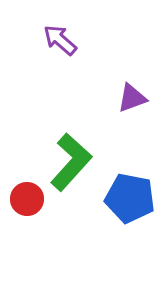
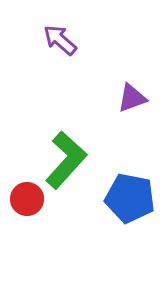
green L-shape: moved 5 px left, 2 px up
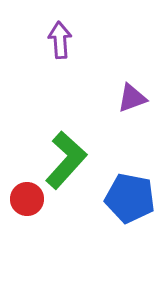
purple arrow: rotated 45 degrees clockwise
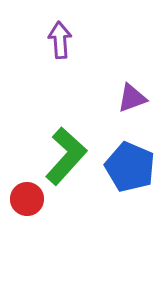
green L-shape: moved 4 px up
blue pentagon: moved 31 px up; rotated 12 degrees clockwise
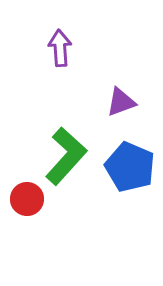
purple arrow: moved 8 px down
purple triangle: moved 11 px left, 4 px down
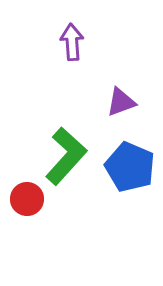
purple arrow: moved 12 px right, 6 px up
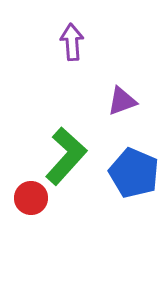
purple triangle: moved 1 px right, 1 px up
blue pentagon: moved 4 px right, 6 px down
red circle: moved 4 px right, 1 px up
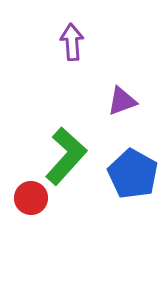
blue pentagon: moved 1 px left, 1 px down; rotated 6 degrees clockwise
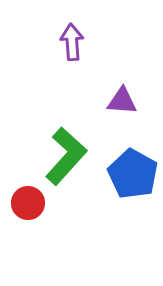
purple triangle: rotated 24 degrees clockwise
red circle: moved 3 px left, 5 px down
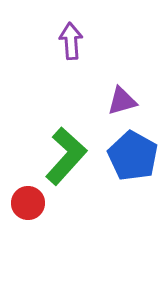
purple arrow: moved 1 px left, 1 px up
purple triangle: rotated 20 degrees counterclockwise
blue pentagon: moved 18 px up
